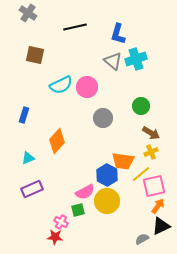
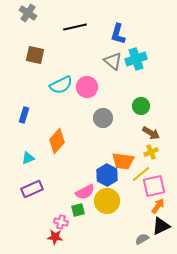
pink cross: rotated 16 degrees counterclockwise
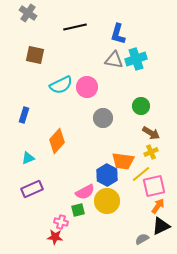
gray triangle: moved 1 px right, 1 px up; rotated 30 degrees counterclockwise
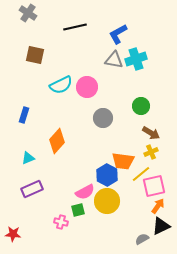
blue L-shape: rotated 45 degrees clockwise
red star: moved 42 px left, 3 px up
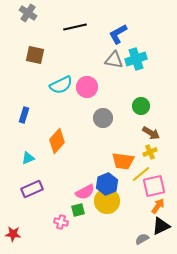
yellow cross: moved 1 px left
blue hexagon: moved 9 px down; rotated 10 degrees clockwise
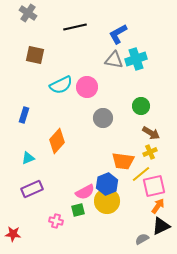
pink cross: moved 5 px left, 1 px up
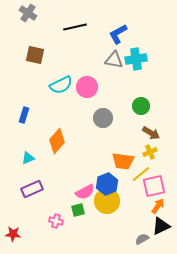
cyan cross: rotated 10 degrees clockwise
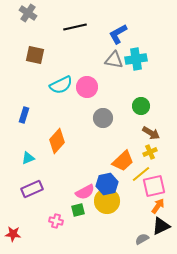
orange trapezoid: rotated 50 degrees counterclockwise
blue hexagon: rotated 10 degrees clockwise
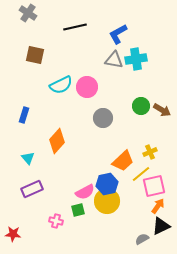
brown arrow: moved 11 px right, 23 px up
cyan triangle: rotated 48 degrees counterclockwise
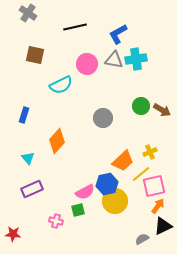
pink circle: moved 23 px up
yellow circle: moved 8 px right
black triangle: moved 2 px right
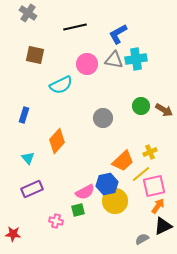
brown arrow: moved 2 px right
